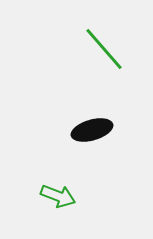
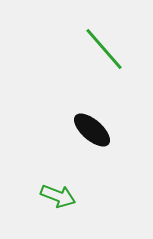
black ellipse: rotated 57 degrees clockwise
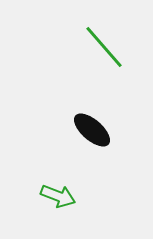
green line: moved 2 px up
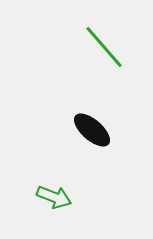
green arrow: moved 4 px left, 1 px down
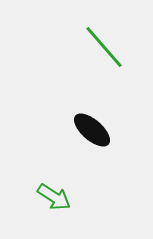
green arrow: rotated 12 degrees clockwise
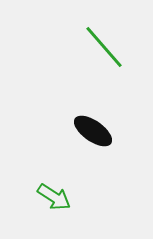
black ellipse: moved 1 px right, 1 px down; rotated 6 degrees counterclockwise
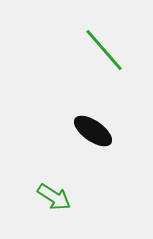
green line: moved 3 px down
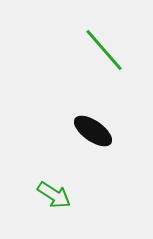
green arrow: moved 2 px up
